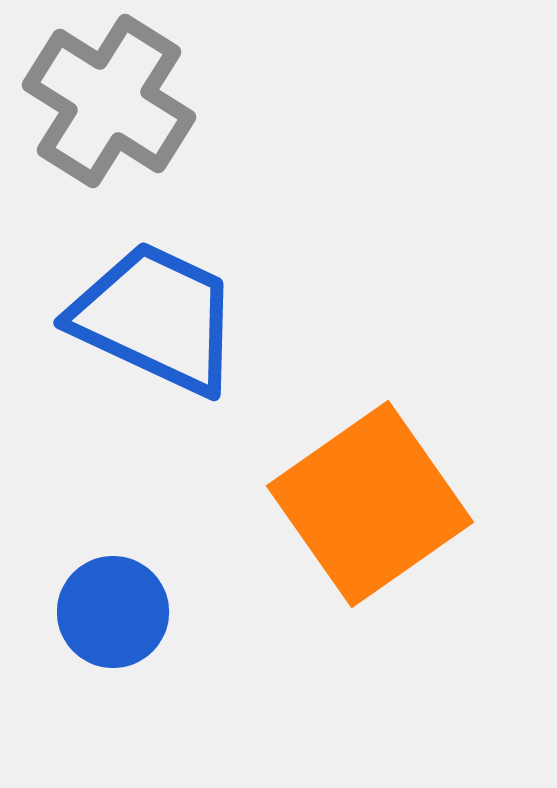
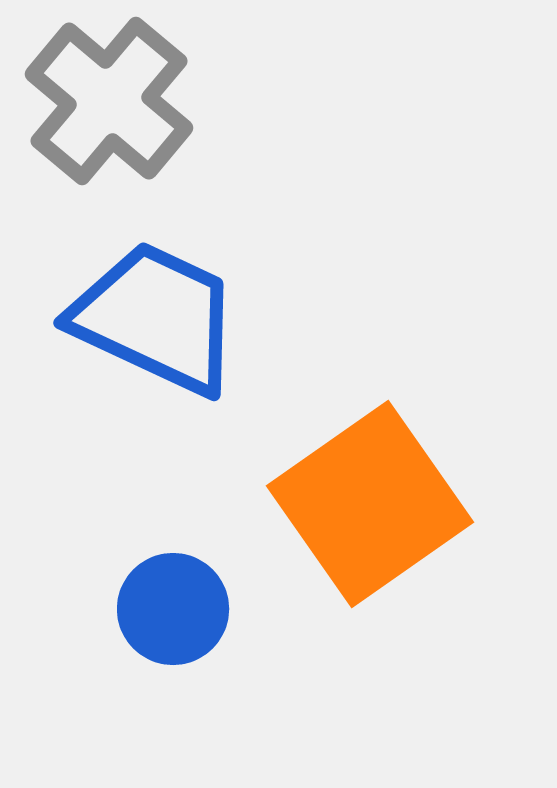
gray cross: rotated 8 degrees clockwise
blue circle: moved 60 px right, 3 px up
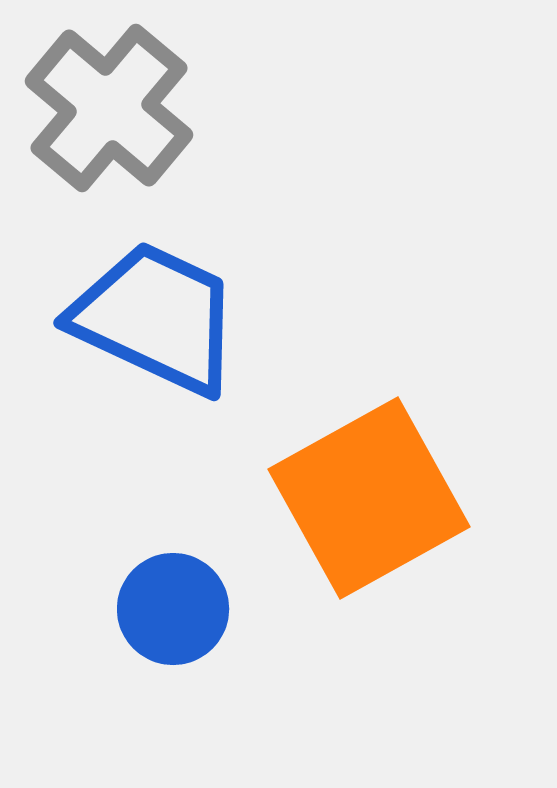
gray cross: moved 7 px down
orange square: moved 1 px left, 6 px up; rotated 6 degrees clockwise
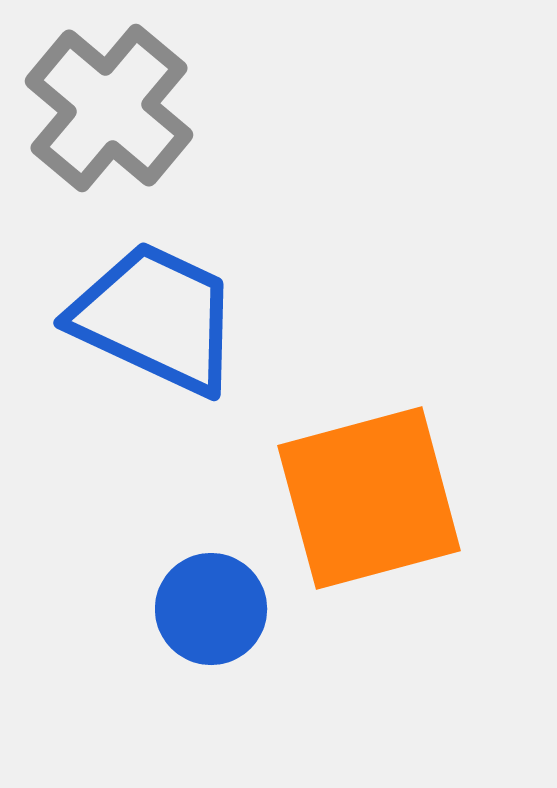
orange square: rotated 14 degrees clockwise
blue circle: moved 38 px right
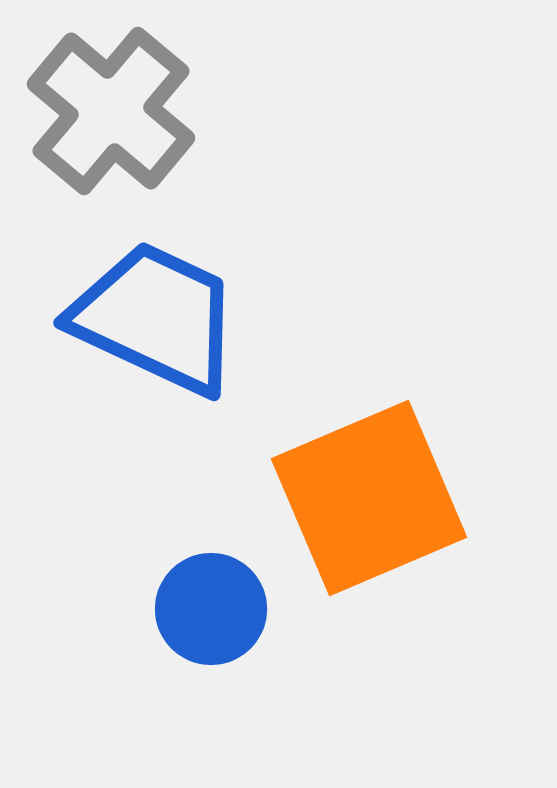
gray cross: moved 2 px right, 3 px down
orange square: rotated 8 degrees counterclockwise
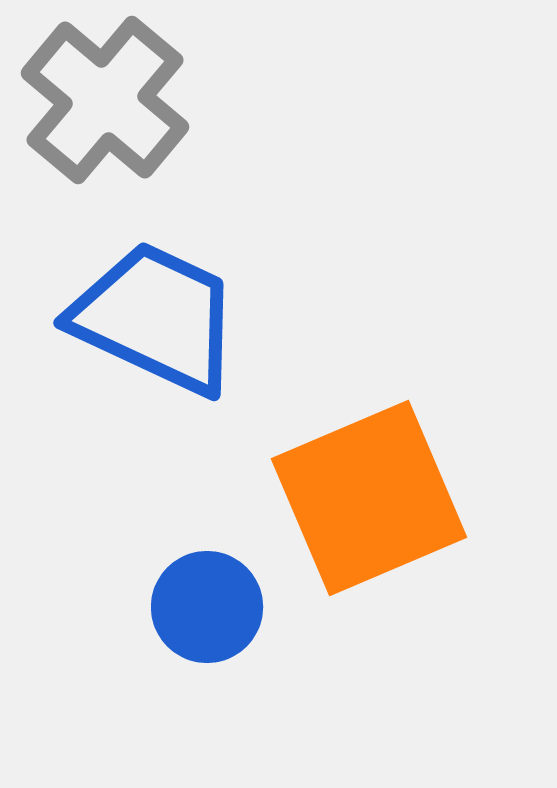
gray cross: moved 6 px left, 11 px up
blue circle: moved 4 px left, 2 px up
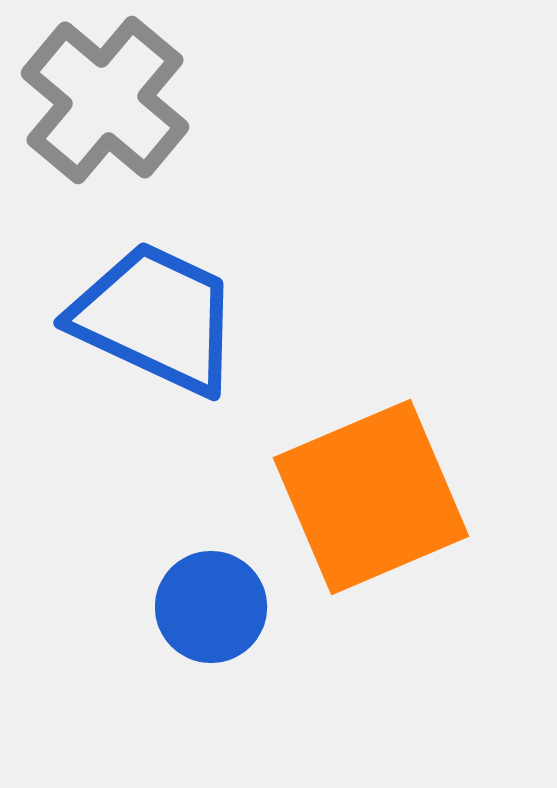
orange square: moved 2 px right, 1 px up
blue circle: moved 4 px right
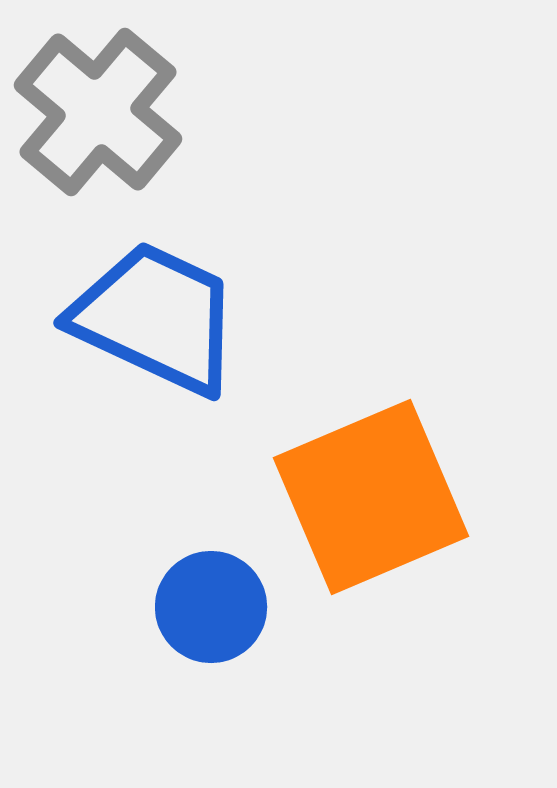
gray cross: moved 7 px left, 12 px down
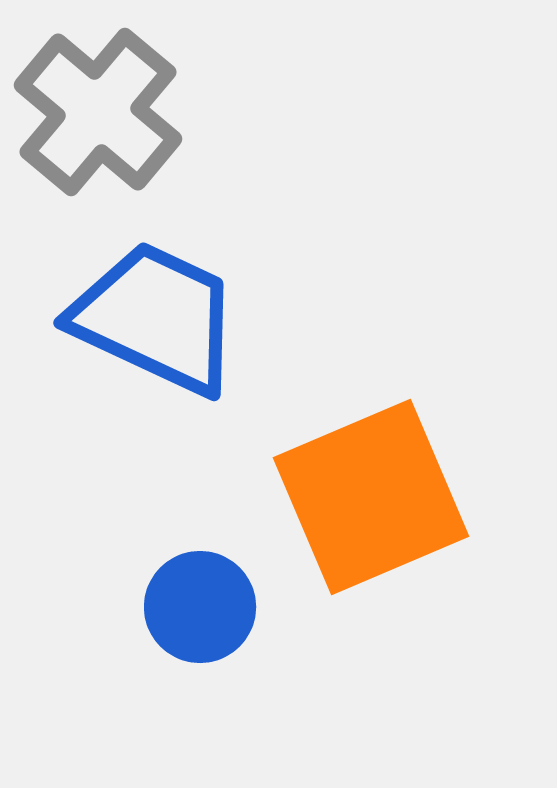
blue circle: moved 11 px left
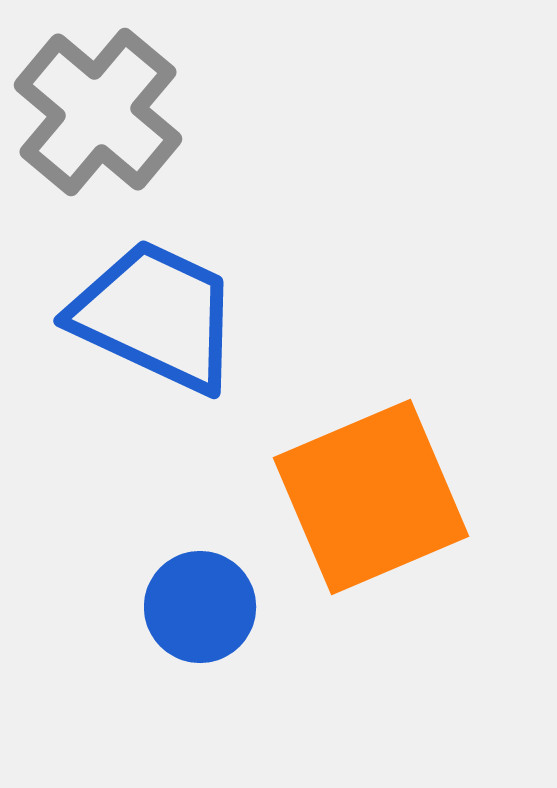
blue trapezoid: moved 2 px up
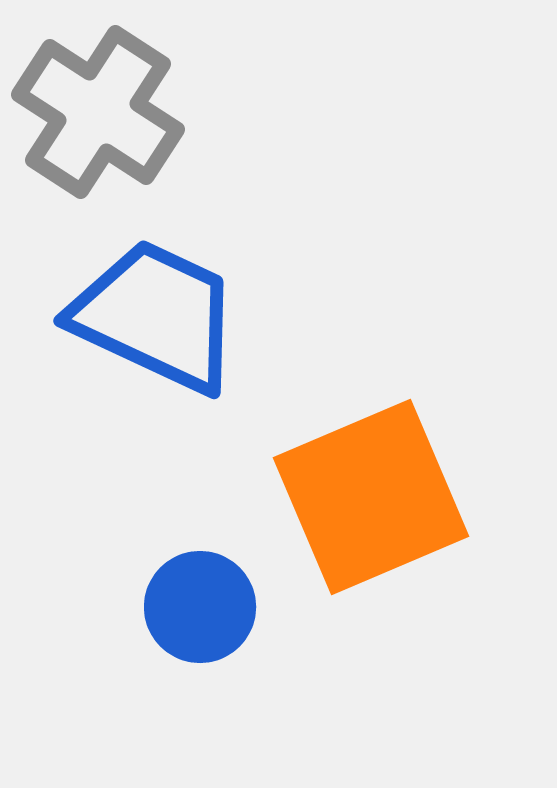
gray cross: rotated 7 degrees counterclockwise
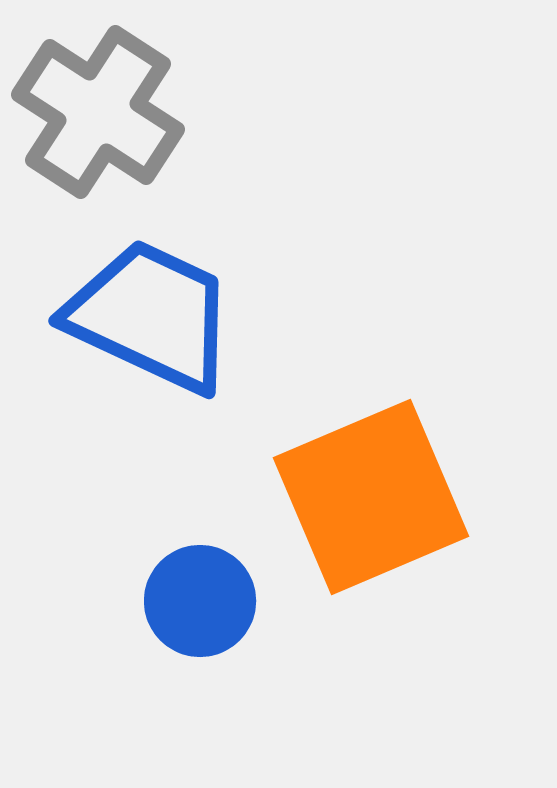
blue trapezoid: moved 5 px left
blue circle: moved 6 px up
